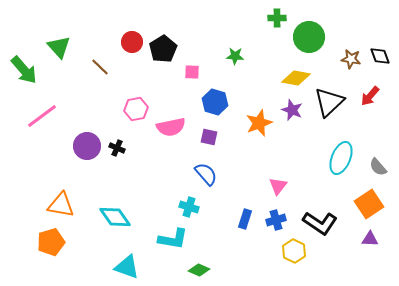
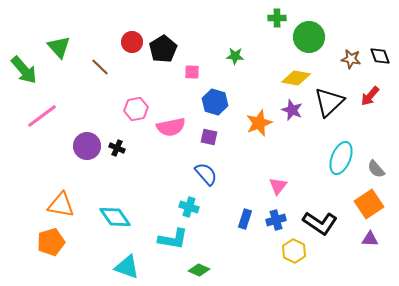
gray semicircle: moved 2 px left, 2 px down
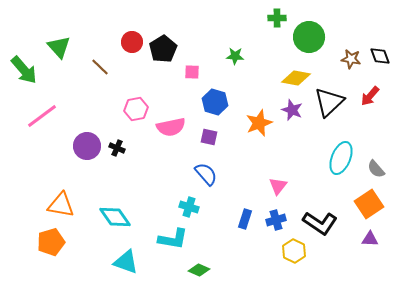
cyan triangle: moved 1 px left, 5 px up
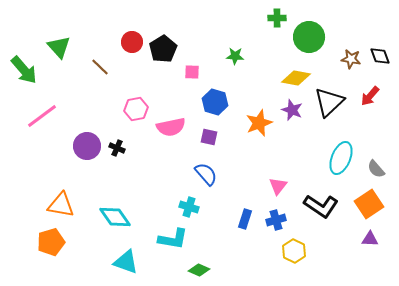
black L-shape: moved 1 px right, 17 px up
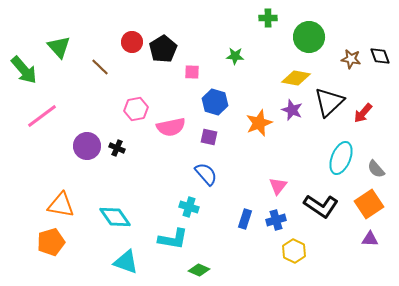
green cross: moved 9 px left
red arrow: moved 7 px left, 17 px down
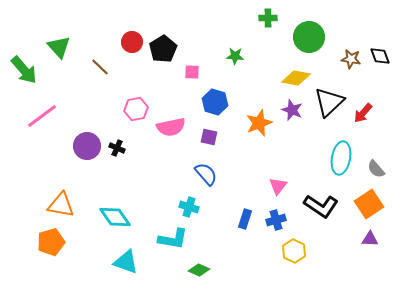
cyan ellipse: rotated 12 degrees counterclockwise
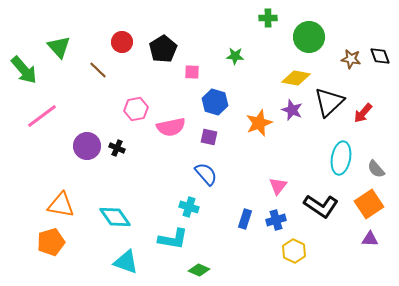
red circle: moved 10 px left
brown line: moved 2 px left, 3 px down
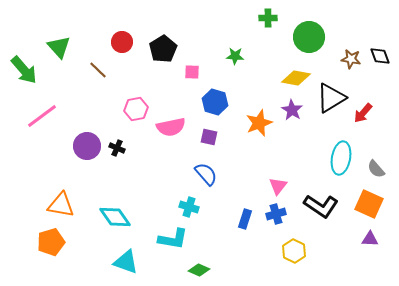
black triangle: moved 2 px right, 4 px up; rotated 12 degrees clockwise
purple star: rotated 10 degrees clockwise
orange square: rotated 32 degrees counterclockwise
blue cross: moved 6 px up
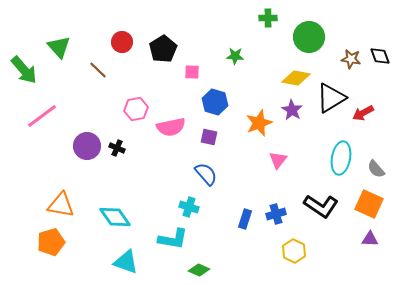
red arrow: rotated 20 degrees clockwise
pink triangle: moved 26 px up
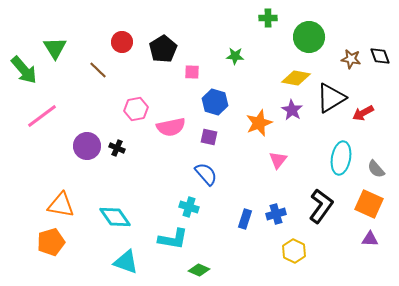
green triangle: moved 4 px left, 1 px down; rotated 10 degrees clockwise
black L-shape: rotated 88 degrees counterclockwise
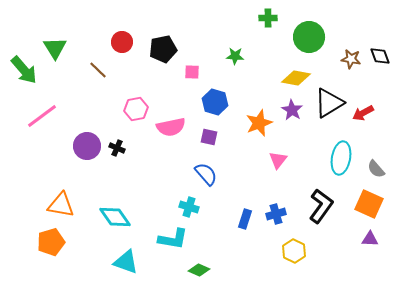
black pentagon: rotated 20 degrees clockwise
black triangle: moved 2 px left, 5 px down
